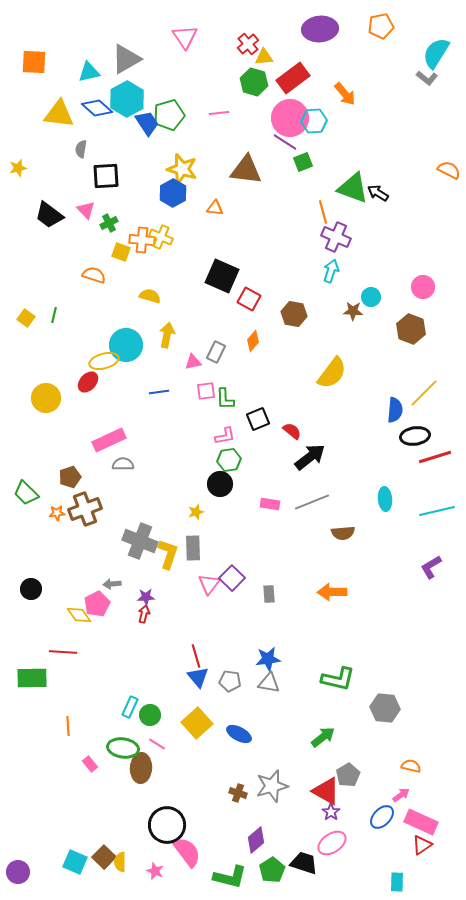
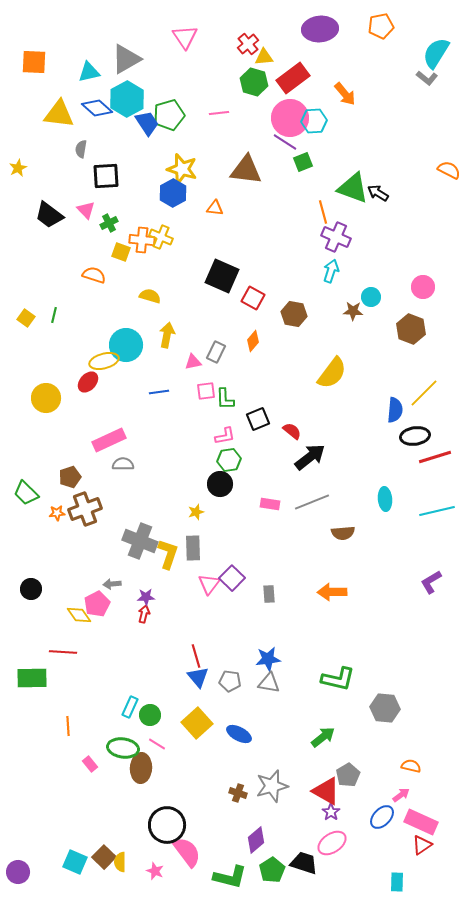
yellow star at (18, 168): rotated 12 degrees counterclockwise
red square at (249, 299): moved 4 px right, 1 px up
purple L-shape at (431, 567): moved 15 px down
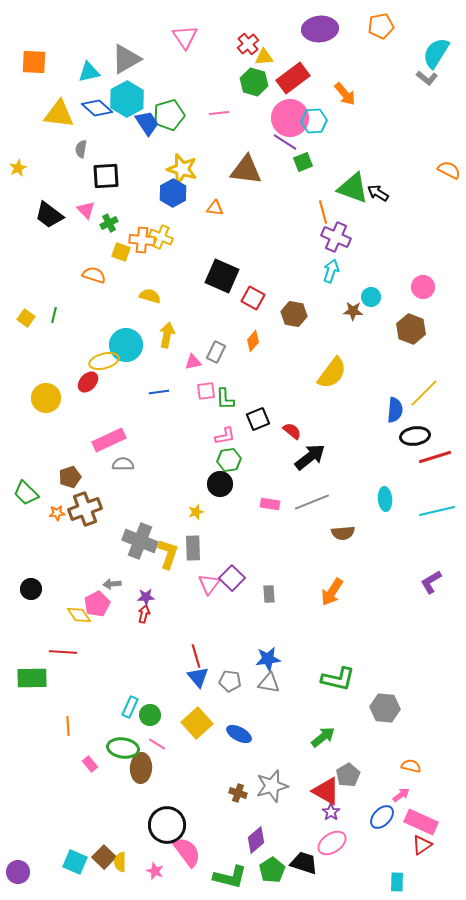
orange arrow at (332, 592): rotated 56 degrees counterclockwise
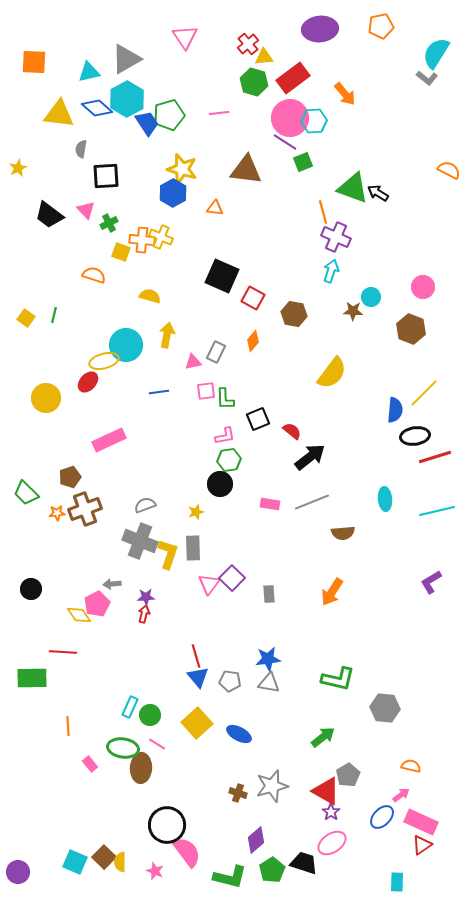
gray semicircle at (123, 464): moved 22 px right, 41 px down; rotated 20 degrees counterclockwise
